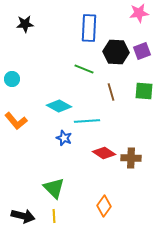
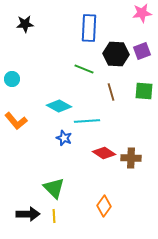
pink star: moved 3 px right
black hexagon: moved 2 px down
black arrow: moved 5 px right, 2 px up; rotated 15 degrees counterclockwise
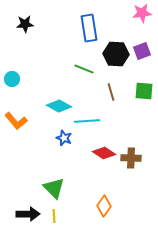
blue rectangle: rotated 12 degrees counterclockwise
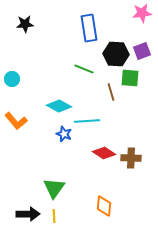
green square: moved 14 px left, 13 px up
blue star: moved 4 px up
green triangle: rotated 20 degrees clockwise
orange diamond: rotated 30 degrees counterclockwise
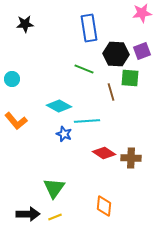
yellow line: moved 1 px right, 1 px down; rotated 72 degrees clockwise
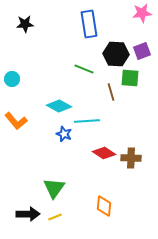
blue rectangle: moved 4 px up
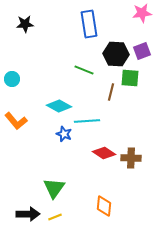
green line: moved 1 px down
brown line: rotated 30 degrees clockwise
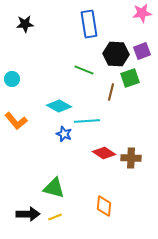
green square: rotated 24 degrees counterclockwise
green triangle: rotated 50 degrees counterclockwise
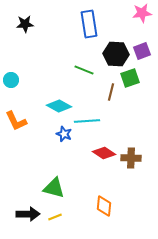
cyan circle: moved 1 px left, 1 px down
orange L-shape: rotated 15 degrees clockwise
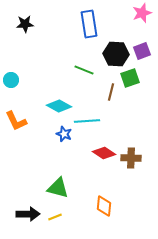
pink star: rotated 12 degrees counterclockwise
green triangle: moved 4 px right
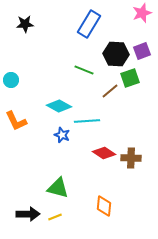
blue rectangle: rotated 40 degrees clockwise
brown line: moved 1 px left, 1 px up; rotated 36 degrees clockwise
blue star: moved 2 px left, 1 px down
